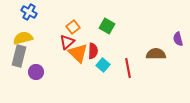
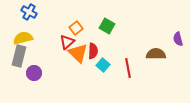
orange square: moved 3 px right, 1 px down
purple circle: moved 2 px left, 1 px down
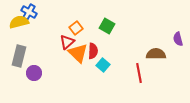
yellow semicircle: moved 4 px left, 16 px up
red line: moved 11 px right, 5 px down
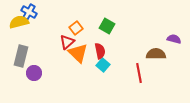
purple semicircle: moved 4 px left; rotated 120 degrees clockwise
red semicircle: moved 7 px right; rotated 14 degrees counterclockwise
gray rectangle: moved 2 px right
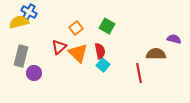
red triangle: moved 8 px left, 5 px down
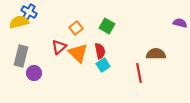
purple semicircle: moved 6 px right, 16 px up
cyan square: rotated 16 degrees clockwise
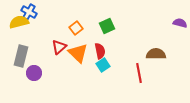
green square: rotated 35 degrees clockwise
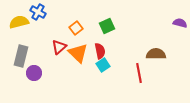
blue cross: moved 9 px right
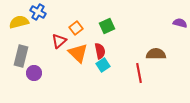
red triangle: moved 6 px up
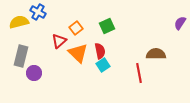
purple semicircle: rotated 72 degrees counterclockwise
